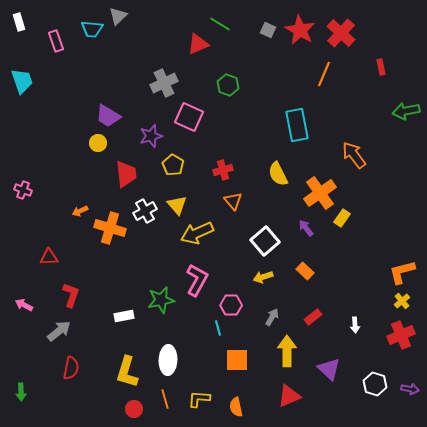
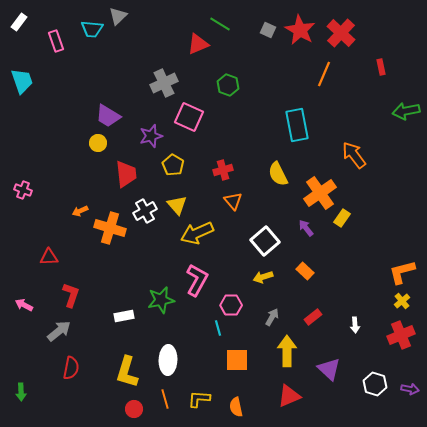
white rectangle at (19, 22): rotated 54 degrees clockwise
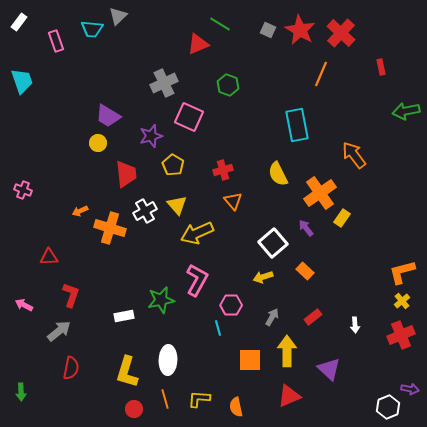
orange line at (324, 74): moved 3 px left
white square at (265, 241): moved 8 px right, 2 px down
orange square at (237, 360): moved 13 px right
white hexagon at (375, 384): moved 13 px right, 23 px down; rotated 20 degrees clockwise
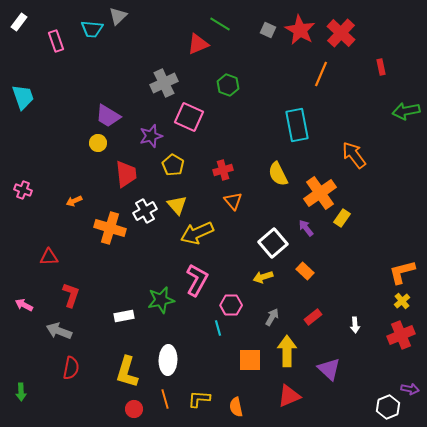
cyan trapezoid at (22, 81): moved 1 px right, 16 px down
orange arrow at (80, 211): moved 6 px left, 10 px up
gray arrow at (59, 331): rotated 120 degrees counterclockwise
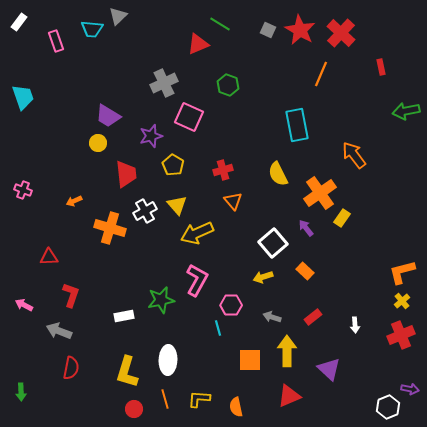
gray arrow at (272, 317): rotated 102 degrees counterclockwise
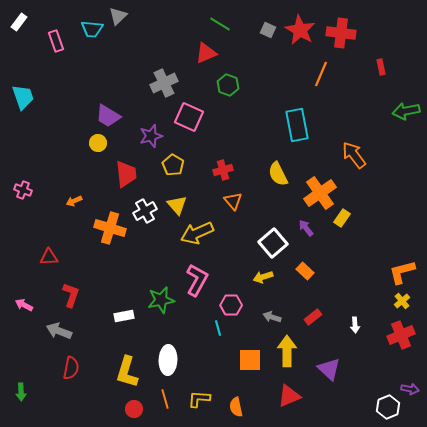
red cross at (341, 33): rotated 36 degrees counterclockwise
red triangle at (198, 44): moved 8 px right, 9 px down
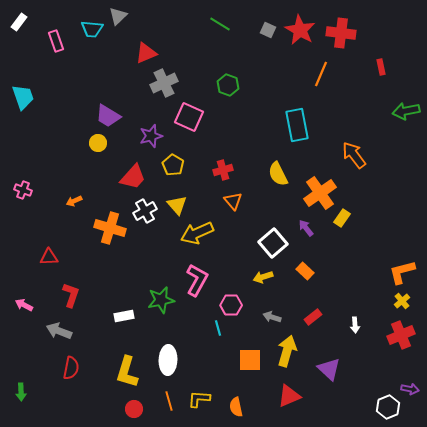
red triangle at (206, 53): moved 60 px left
red trapezoid at (126, 174): moved 7 px right, 3 px down; rotated 48 degrees clockwise
yellow arrow at (287, 351): rotated 16 degrees clockwise
orange line at (165, 399): moved 4 px right, 2 px down
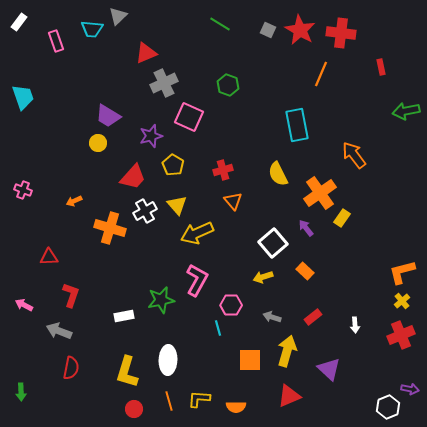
orange semicircle at (236, 407): rotated 78 degrees counterclockwise
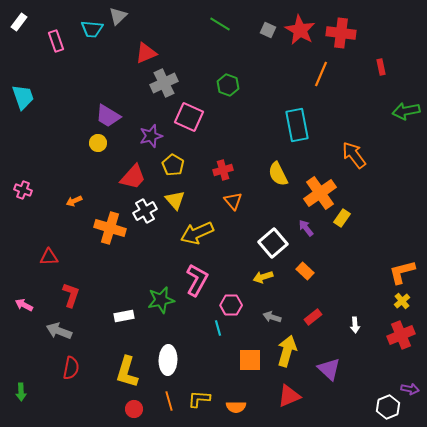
yellow triangle at (177, 205): moved 2 px left, 5 px up
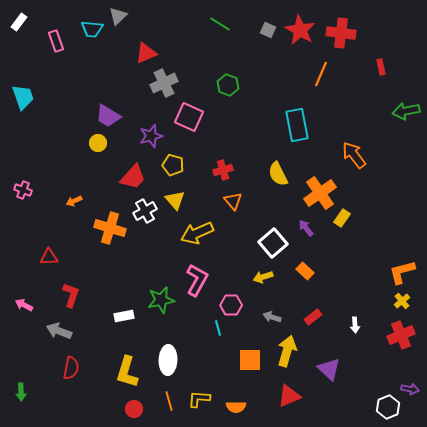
yellow pentagon at (173, 165): rotated 15 degrees counterclockwise
